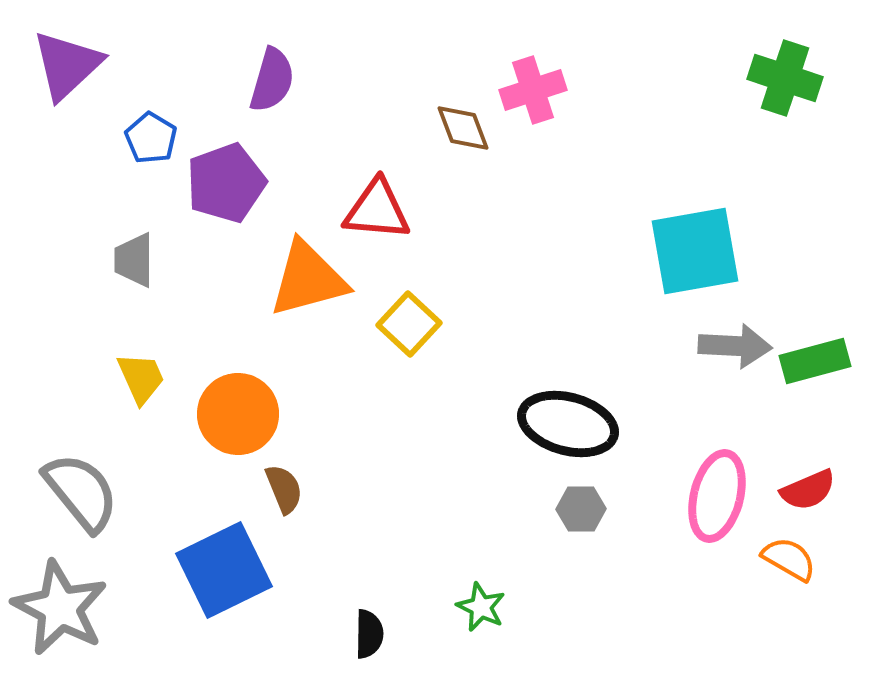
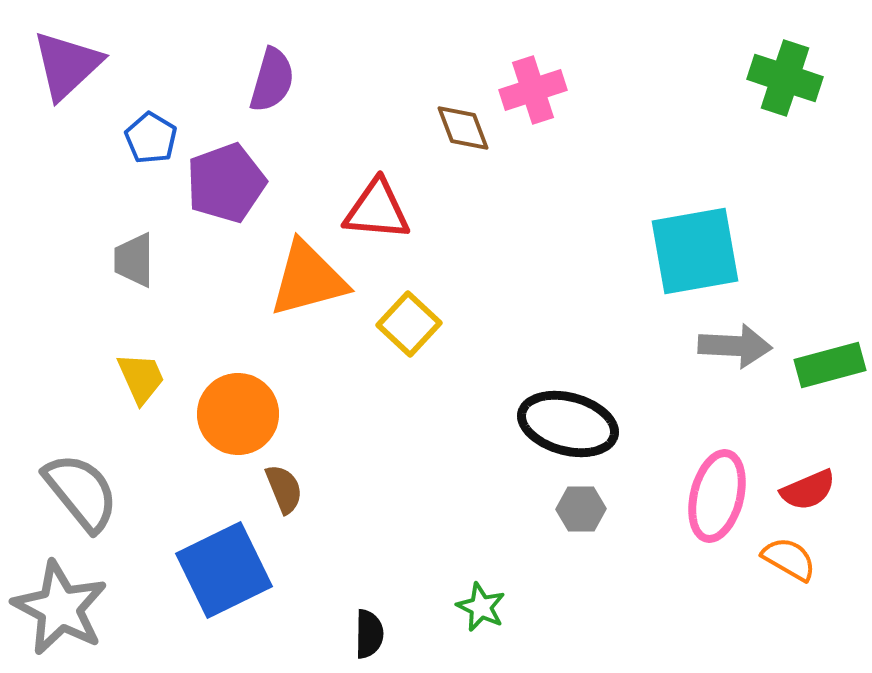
green rectangle: moved 15 px right, 4 px down
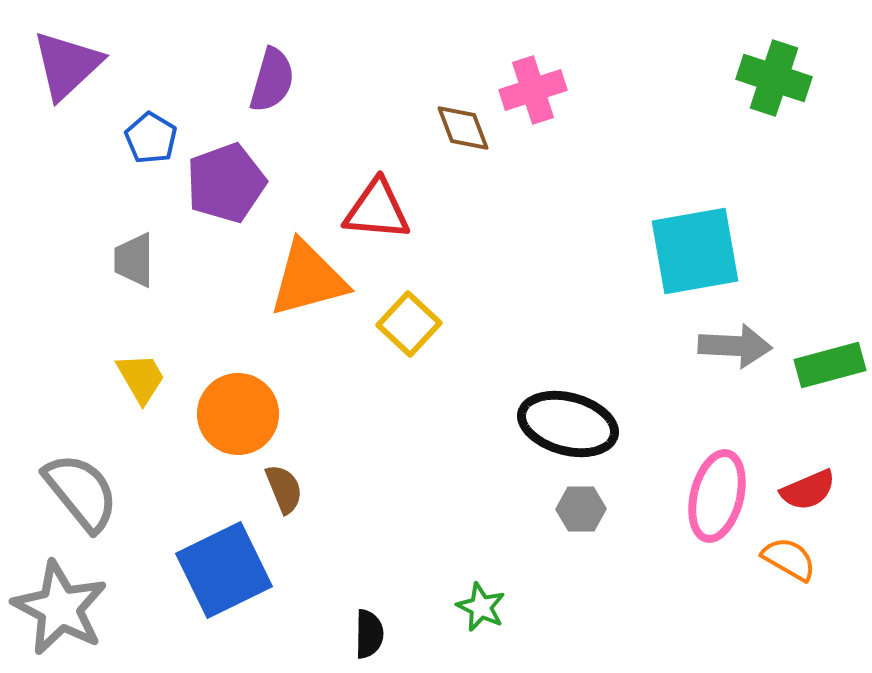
green cross: moved 11 px left
yellow trapezoid: rotated 6 degrees counterclockwise
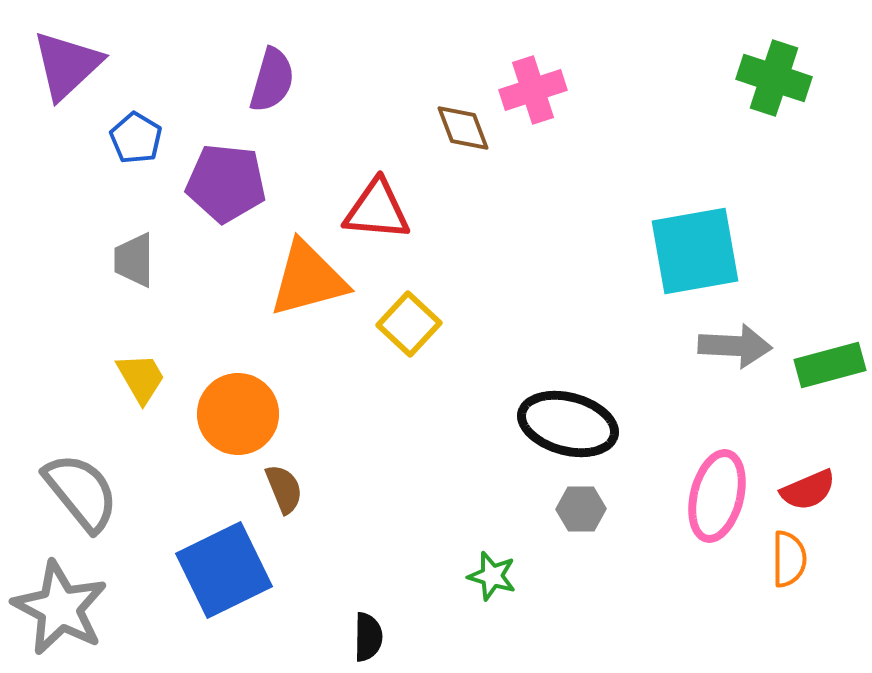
blue pentagon: moved 15 px left
purple pentagon: rotated 26 degrees clockwise
orange semicircle: rotated 60 degrees clockwise
green star: moved 11 px right, 31 px up; rotated 9 degrees counterclockwise
black semicircle: moved 1 px left, 3 px down
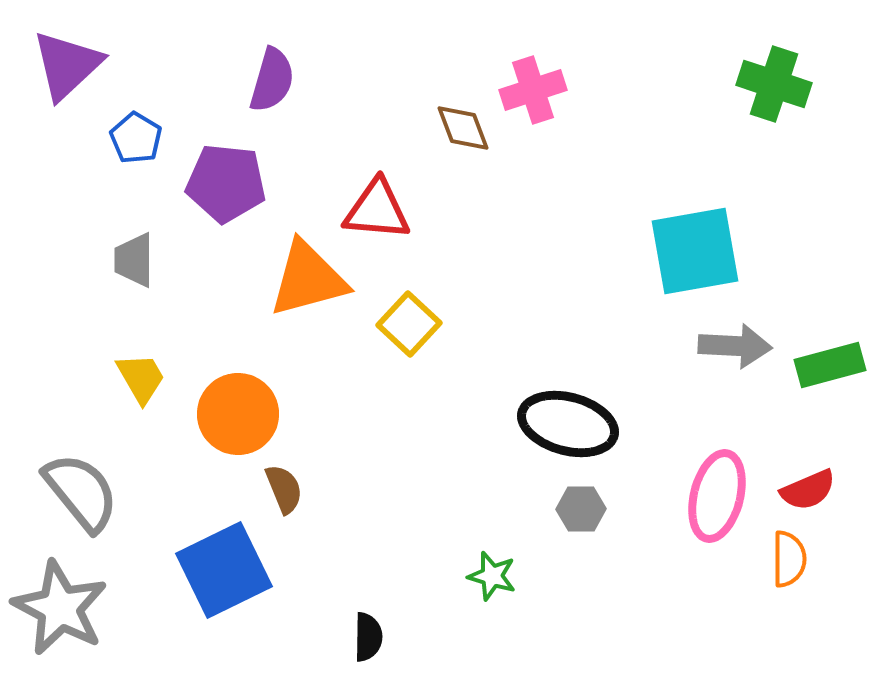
green cross: moved 6 px down
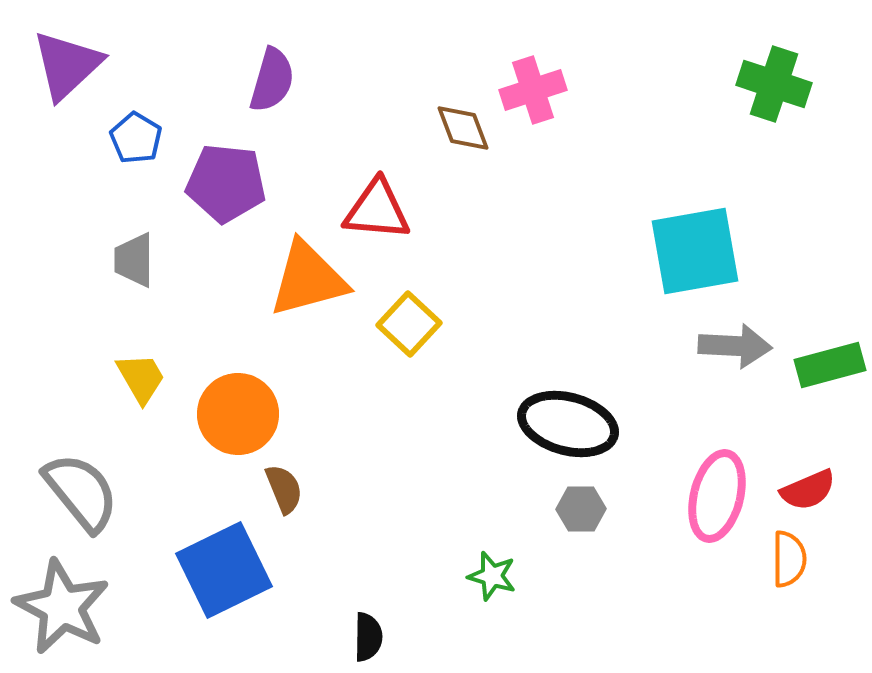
gray star: moved 2 px right, 1 px up
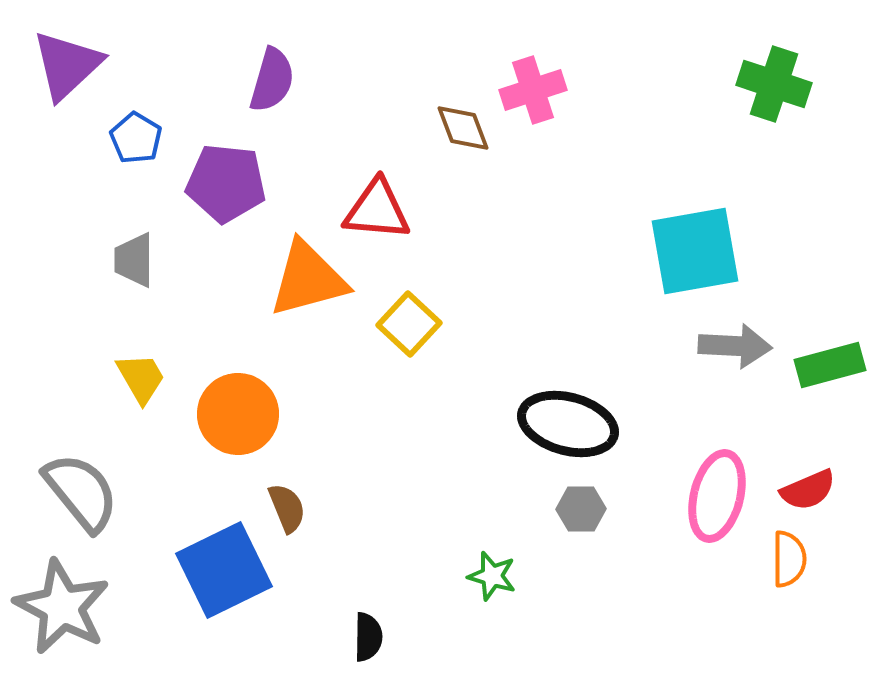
brown semicircle: moved 3 px right, 19 px down
